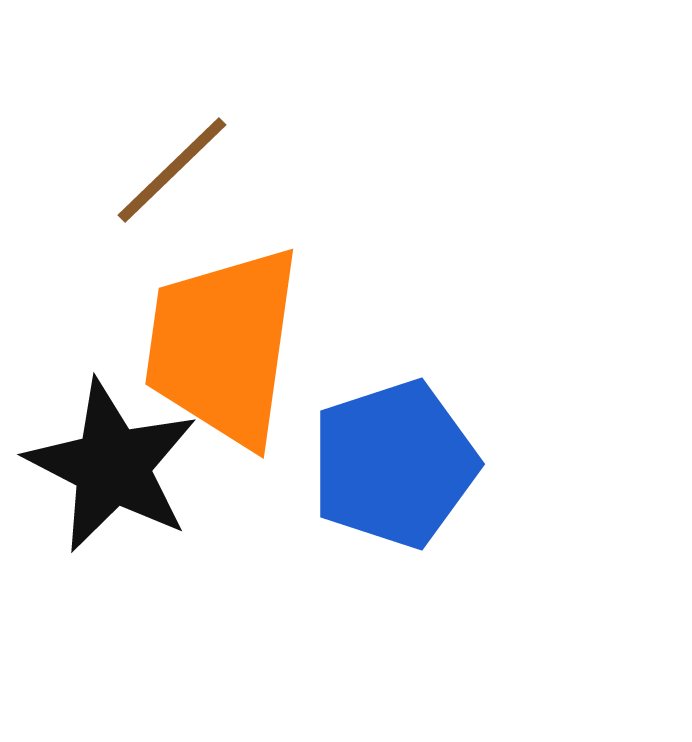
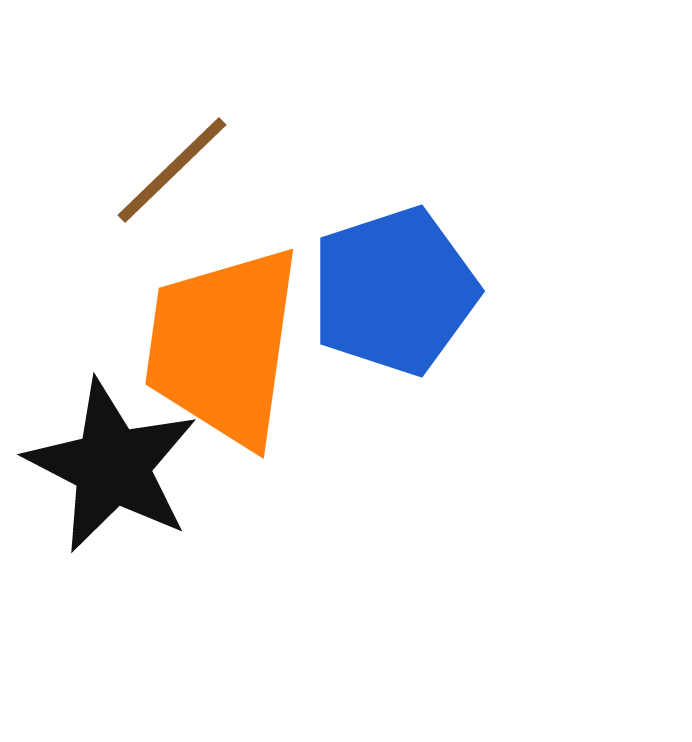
blue pentagon: moved 173 px up
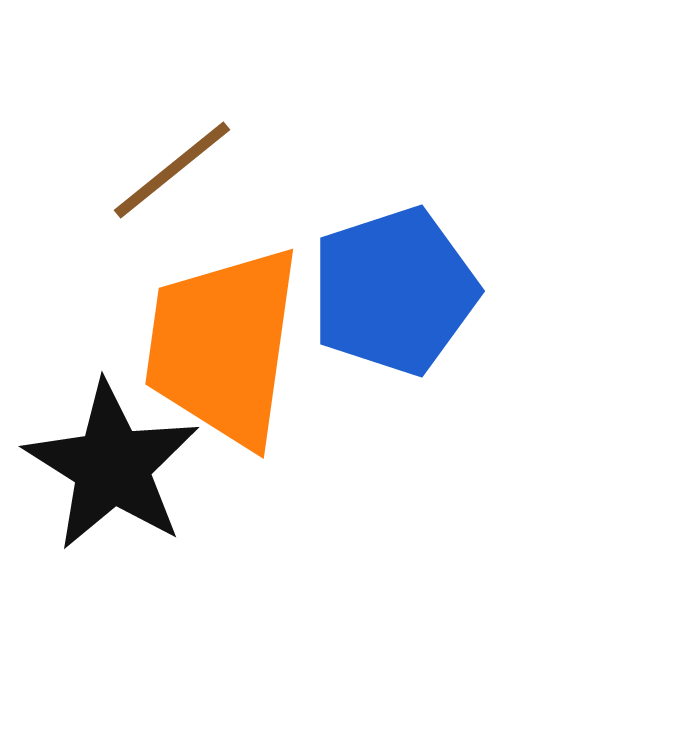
brown line: rotated 5 degrees clockwise
black star: rotated 5 degrees clockwise
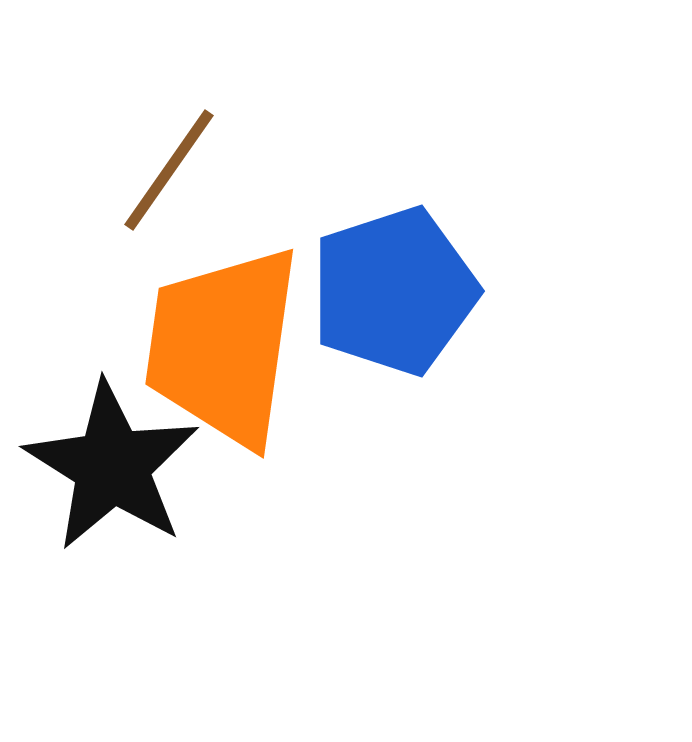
brown line: moved 3 px left; rotated 16 degrees counterclockwise
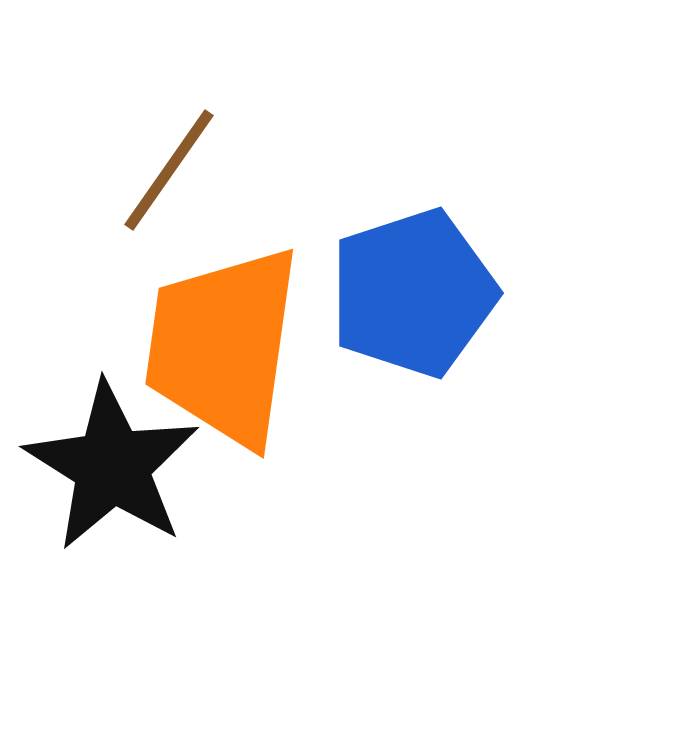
blue pentagon: moved 19 px right, 2 px down
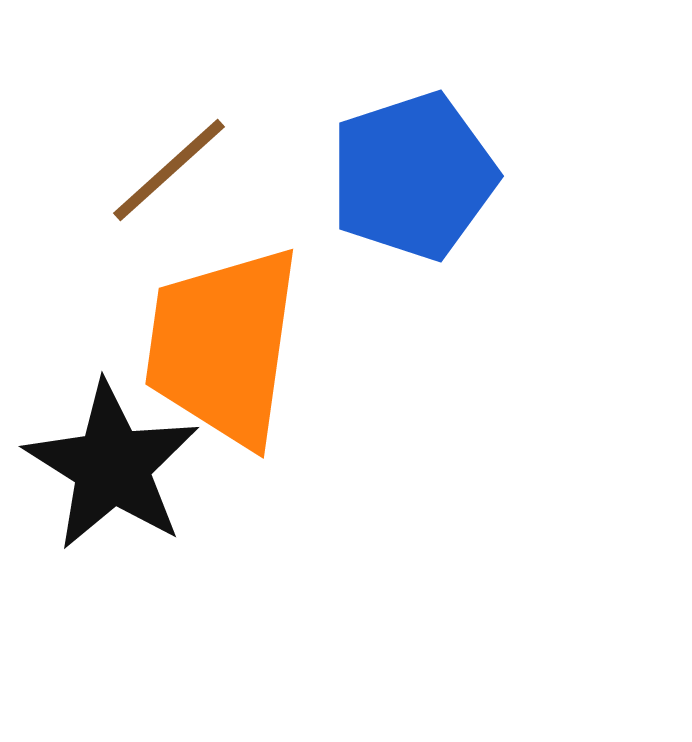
brown line: rotated 13 degrees clockwise
blue pentagon: moved 117 px up
